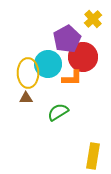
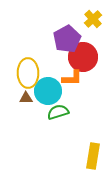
cyan circle: moved 27 px down
green semicircle: rotated 15 degrees clockwise
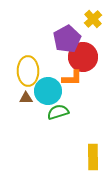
yellow ellipse: moved 2 px up
yellow rectangle: moved 1 px down; rotated 10 degrees counterclockwise
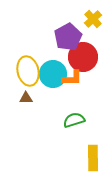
purple pentagon: moved 1 px right, 2 px up
yellow ellipse: rotated 12 degrees counterclockwise
cyan circle: moved 5 px right, 17 px up
green semicircle: moved 16 px right, 8 px down
yellow rectangle: moved 1 px down
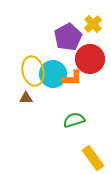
yellow cross: moved 5 px down
red circle: moved 7 px right, 2 px down
yellow ellipse: moved 5 px right
yellow rectangle: rotated 35 degrees counterclockwise
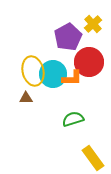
red circle: moved 1 px left, 3 px down
green semicircle: moved 1 px left, 1 px up
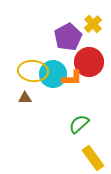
yellow ellipse: rotated 72 degrees counterclockwise
brown triangle: moved 1 px left
green semicircle: moved 6 px right, 5 px down; rotated 25 degrees counterclockwise
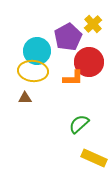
cyan circle: moved 16 px left, 23 px up
orange L-shape: moved 1 px right
yellow rectangle: moved 1 px right; rotated 30 degrees counterclockwise
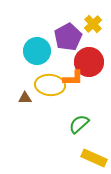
yellow ellipse: moved 17 px right, 14 px down
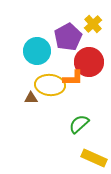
brown triangle: moved 6 px right
